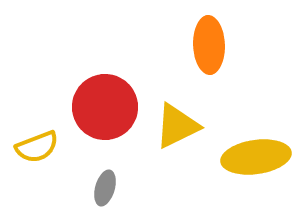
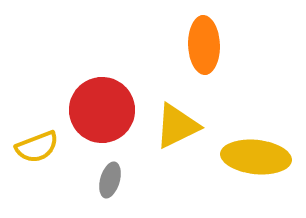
orange ellipse: moved 5 px left
red circle: moved 3 px left, 3 px down
yellow ellipse: rotated 14 degrees clockwise
gray ellipse: moved 5 px right, 8 px up
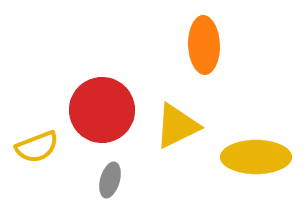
yellow ellipse: rotated 6 degrees counterclockwise
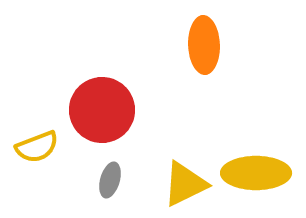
yellow triangle: moved 8 px right, 58 px down
yellow ellipse: moved 16 px down
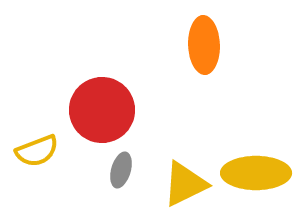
yellow semicircle: moved 4 px down
gray ellipse: moved 11 px right, 10 px up
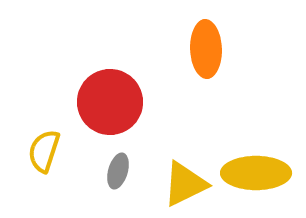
orange ellipse: moved 2 px right, 4 px down
red circle: moved 8 px right, 8 px up
yellow semicircle: moved 7 px right; rotated 129 degrees clockwise
gray ellipse: moved 3 px left, 1 px down
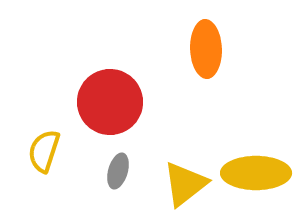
yellow triangle: rotated 12 degrees counterclockwise
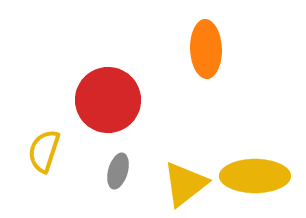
red circle: moved 2 px left, 2 px up
yellow ellipse: moved 1 px left, 3 px down
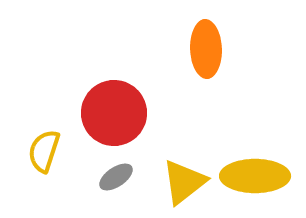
red circle: moved 6 px right, 13 px down
gray ellipse: moved 2 px left, 6 px down; rotated 40 degrees clockwise
yellow triangle: moved 1 px left, 2 px up
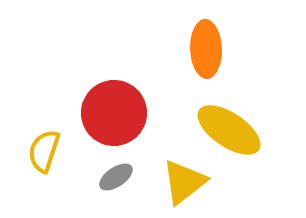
yellow ellipse: moved 26 px left, 46 px up; rotated 34 degrees clockwise
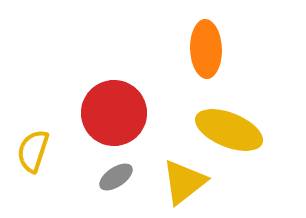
yellow ellipse: rotated 12 degrees counterclockwise
yellow semicircle: moved 11 px left
